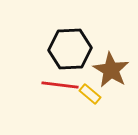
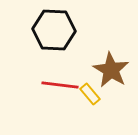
black hexagon: moved 16 px left, 19 px up; rotated 6 degrees clockwise
yellow rectangle: rotated 10 degrees clockwise
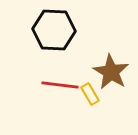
brown star: moved 2 px down
yellow rectangle: rotated 10 degrees clockwise
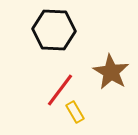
red line: moved 5 px down; rotated 60 degrees counterclockwise
yellow rectangle: moved 15 px left, 18 px down
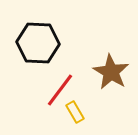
black hexagon: moved 16 px left, 13 px down
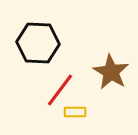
yellow rectangle: rotated 60 degrees counterclockwise
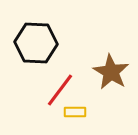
black hexagon: moved 2 px left
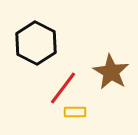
black hexagon: rotated 24 degrees clockwise
red line: moved 3 px right, 2 px up
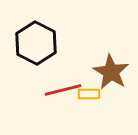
red line: moved 2 px down; rotated 39 degrees clockwise
yellow rectangle: moved 14 px right, 18 px up
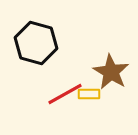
black hexagon: rotated 12 degrees counterclockwise
red line: moved 2 px right, 4 px down; rotated 15 degrees counterclockwise
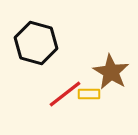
red line: rotated 9 degrees counterclockwise
